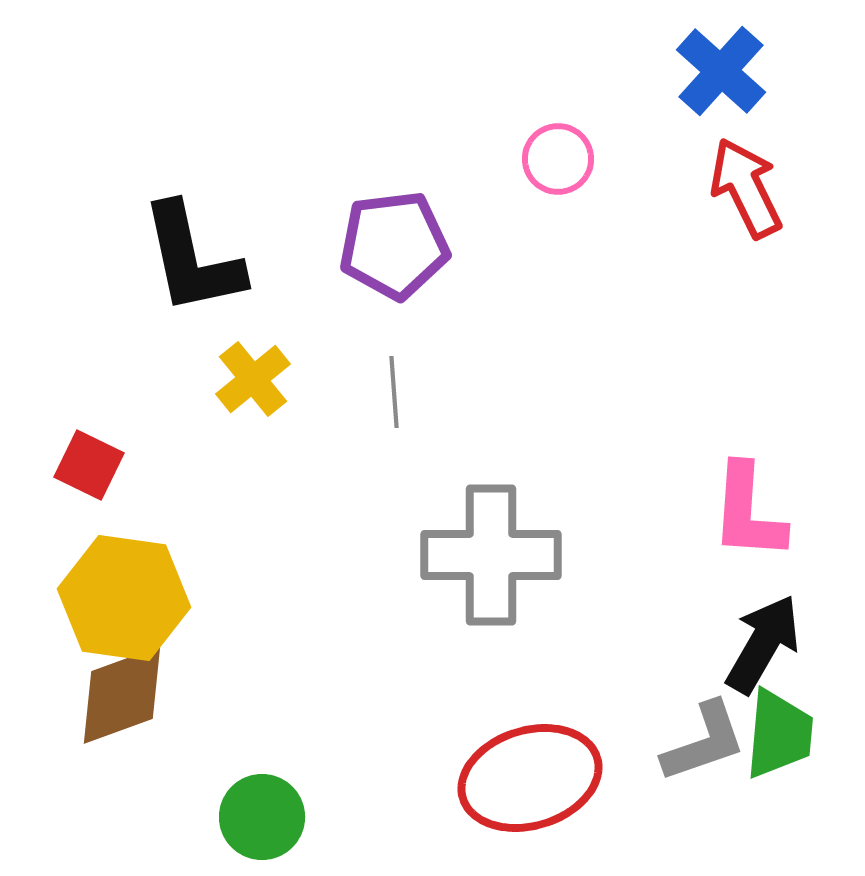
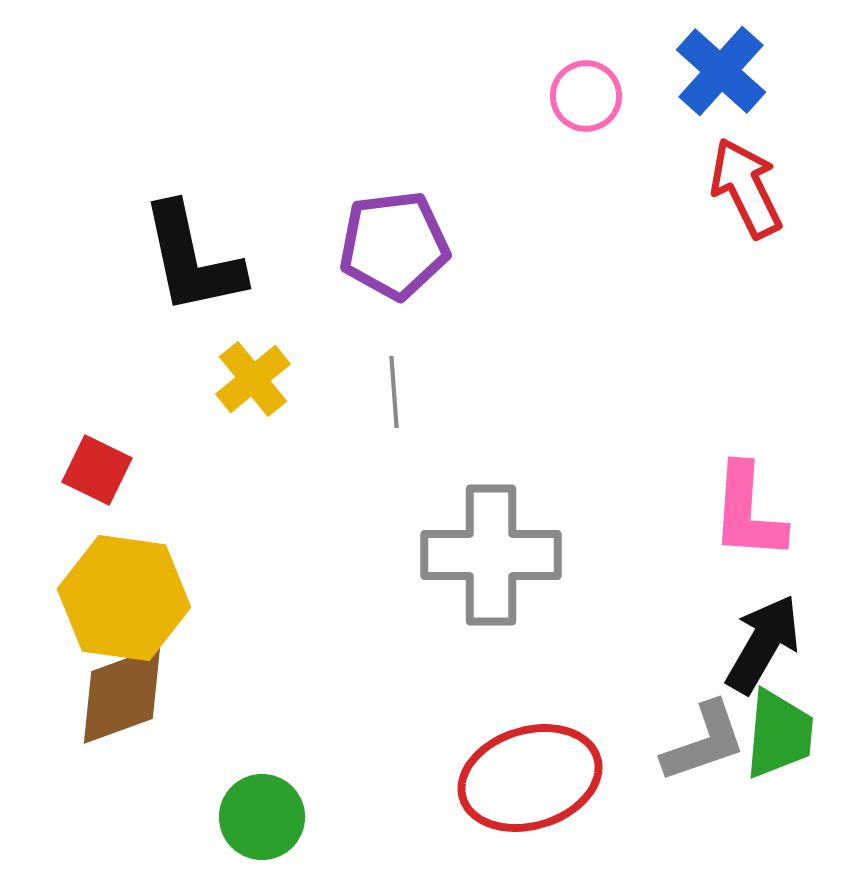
pink circle: moved 28 px right, 63 px up
red square: moved 8 px right, 5 px down
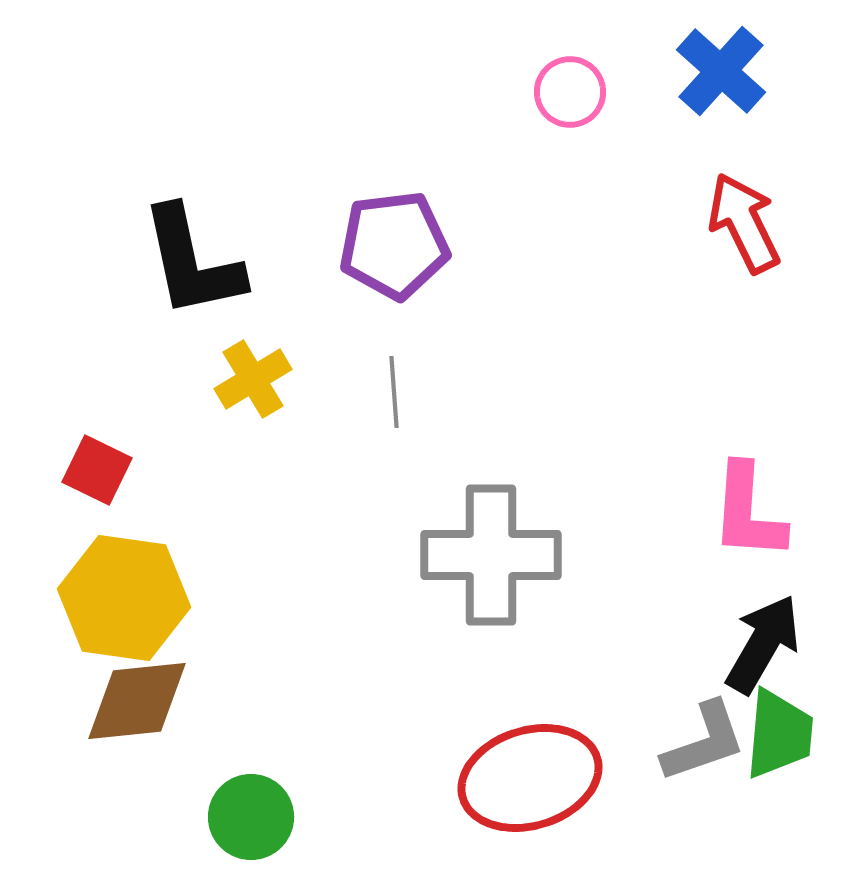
pink circle: moved 16 px left, 4 px up
red arrow: moved 2 px left, 35 px down
black L-shape: moved 3 px down
yellow cross: rotated 8 degrees clockwise
brown diamond: moved 15 px right, 6 px down; rotated 14 degrees clockwise
green circle: moved 11 px left
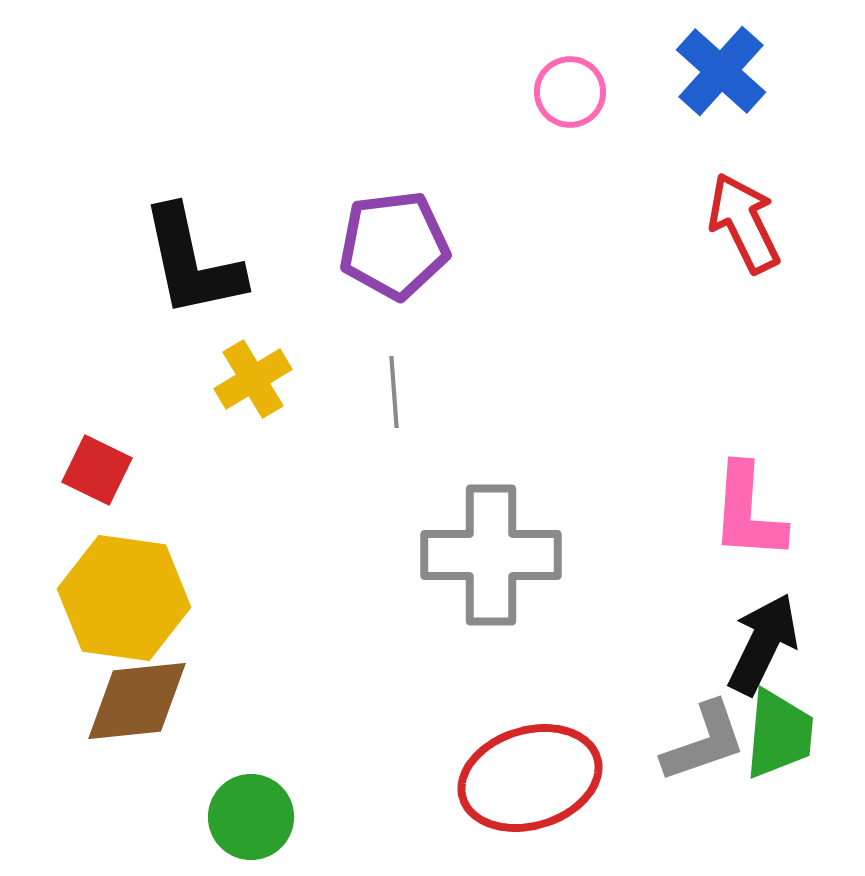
black arrow: rotated 4 degrees counterclockwise
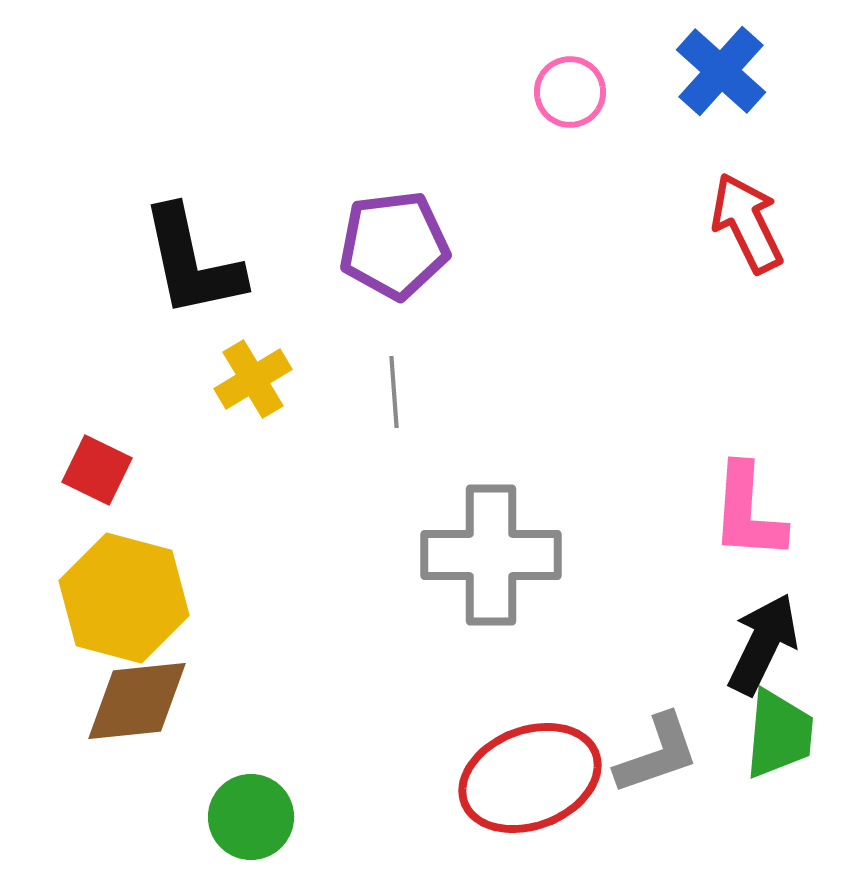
red arrow: moved 3 px right
yellow hexagon: rotated 7 degrees clockwise
gray L-shape: moved 47 px left, 12 px down
red ellipse: rotated 4 degrees counterclockwise
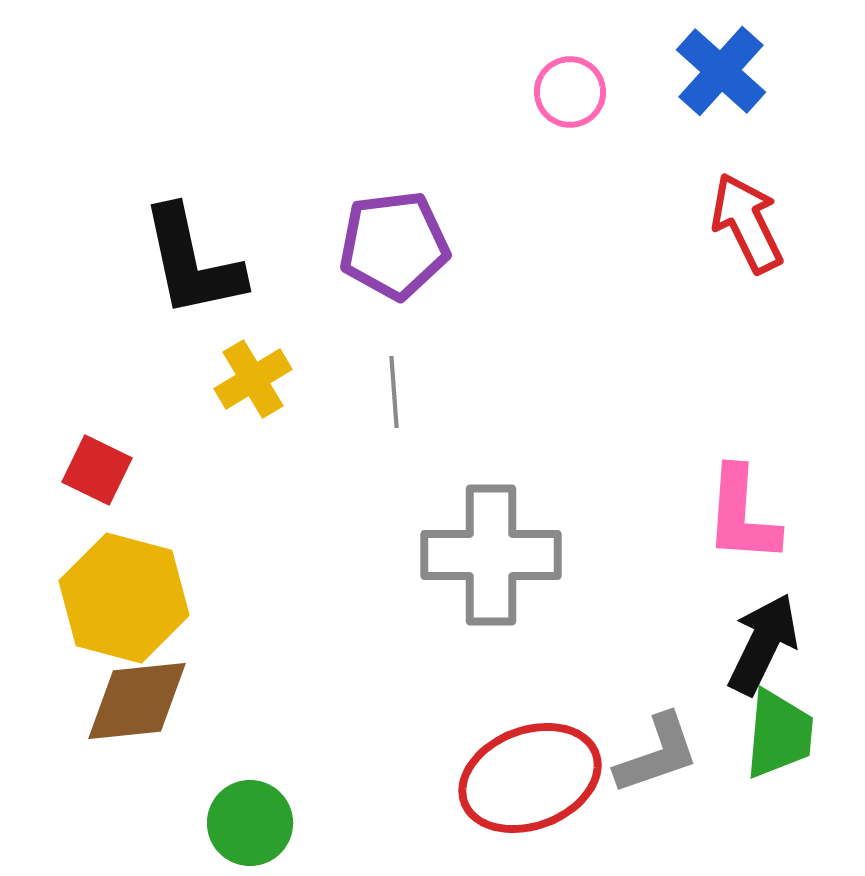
pink L-shape: moved 6 px left, 3 px down
green circle: moved 1 px left, 6 px down
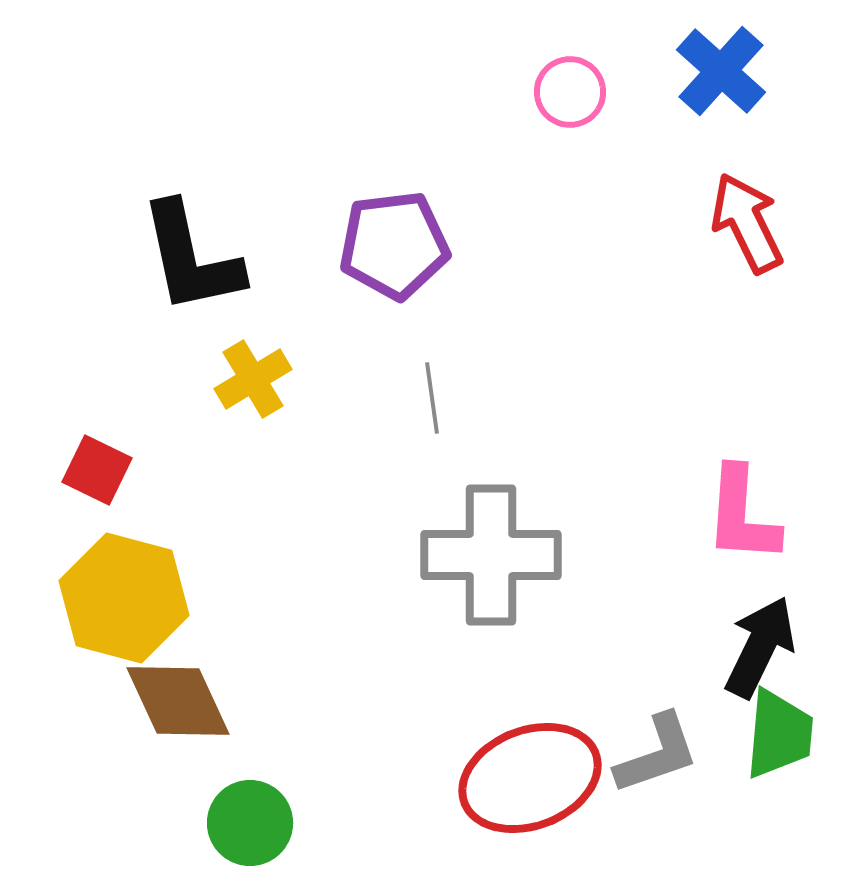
black L-shape: moved 1 px left, 4 px up
gray line: moved 38 px right, 6 px down; rotated 4 degrees counterclockwise
black arrow: moved 3 px left, 3 px down
brown diamond: moved 41 px right; rotated 71 degrees clockwise
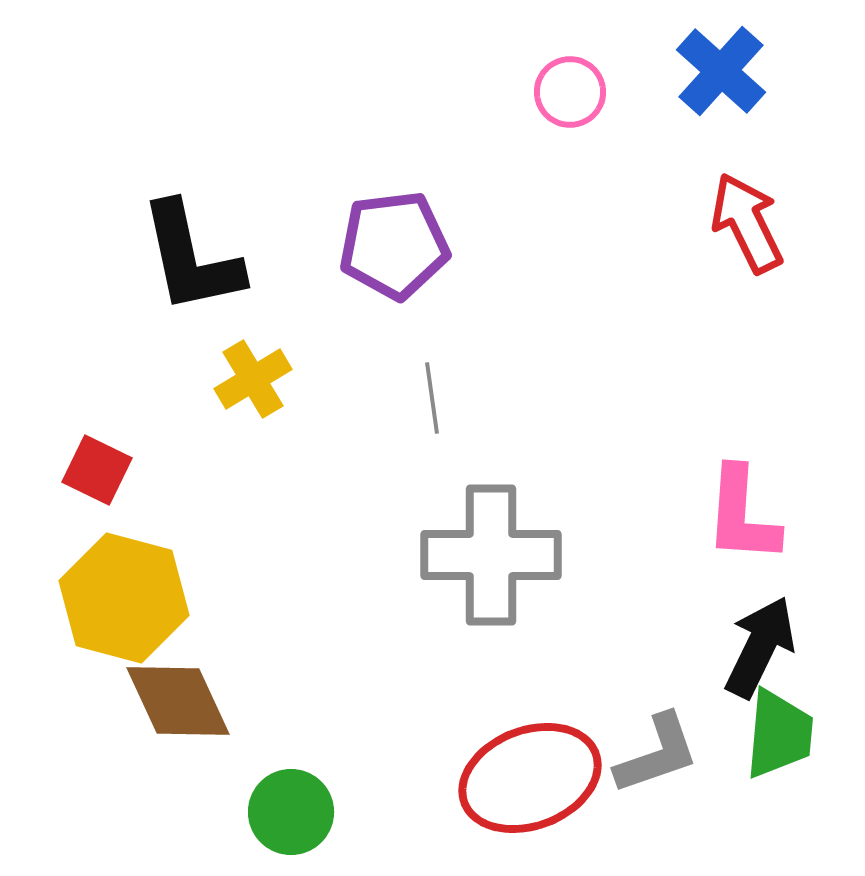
green circle: moved 41 px right, 11 px up
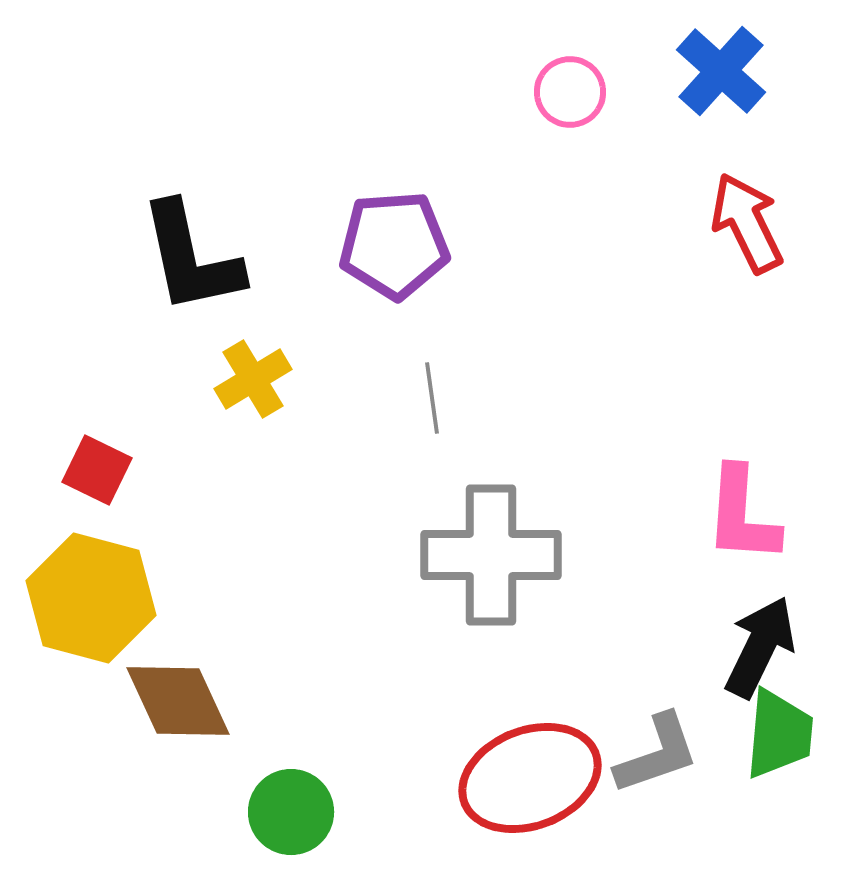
purple pentagon: rotated 3 degrees clockwise
yellow hexagon: moved 33 px left
